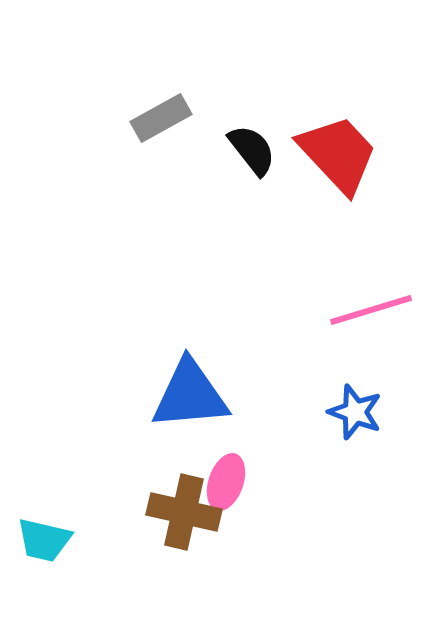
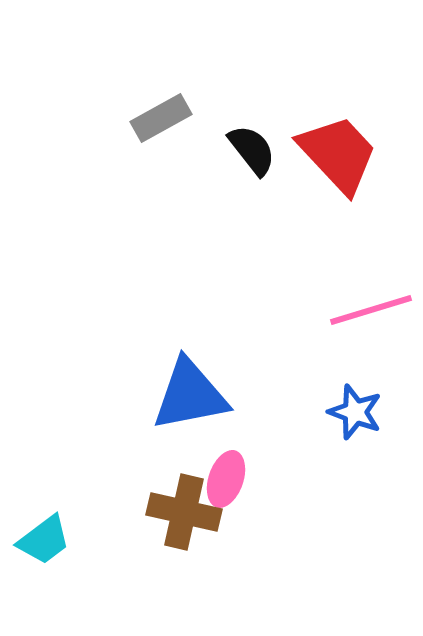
blue triangle: rotated 6 degrees counterclockwise
pink ellipse: moved 3 px up
cyan trapezoid: rotated 50 degrees counterclockwise
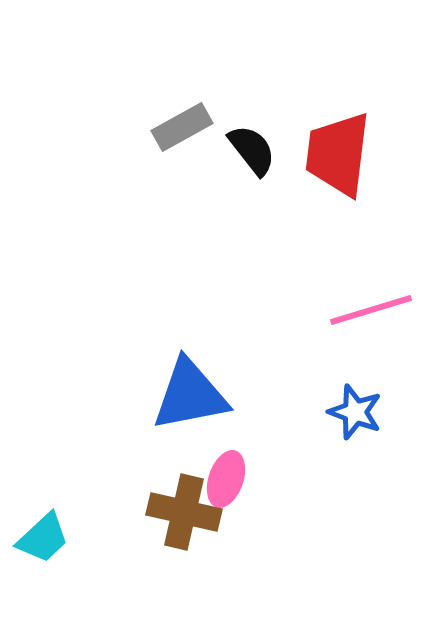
gray rectangle: moved 21 px right, 9 px down
red trapezoid: rotated 130 degrees counterclockwise
cyan trapezoid: moved 1 px left, 2 px up; rotated 6 degrees counterclockwise
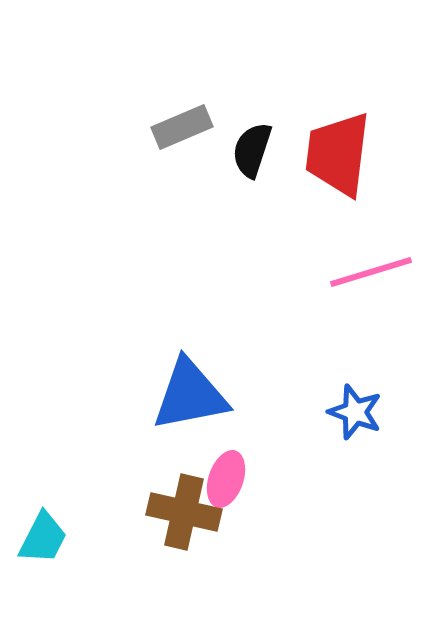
gray rectangle: rotated 6 degrees clockwise
black semicircle: rotated 124 degrees counterclockwise
pink line: moved 38 px up
cyan trapezoid: rotated 20 degrees counterclockwise
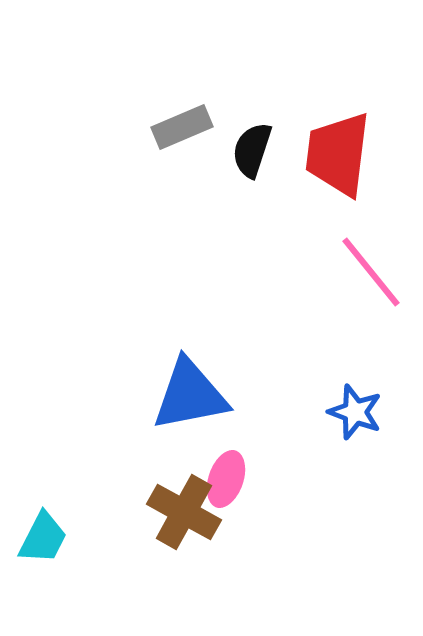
pink line: rotated 68 degrees clockwise
brown cross: rotated 16 degrees clockwise
